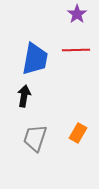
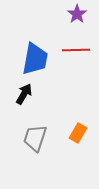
black arrow: moved 2 px up; rotated 20 degrees clockwise
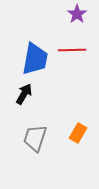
red line: moved 4 px left
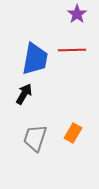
orange rectangle: moved 5 px left
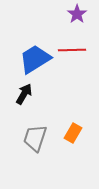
blue trapezoid: rotated 132 degrees counterclockwise
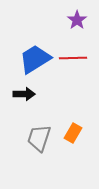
purple star: moved 6 px down
red line: moved 1 px right, 8 px down
black arrow: rotated 60 degrees clockwise
gray trapezoid: moved 4 px right
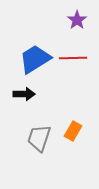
orange rectangle: moved 2 px up
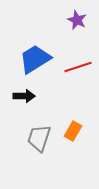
purple star: rotated 12 degrees counterclockwise
red line: moved 5 px right, 9 px down; rotated 16 degrees counterclockwise
black arrow: moved 2 px down
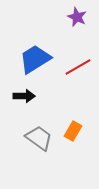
purple star: moved 3 px up
red line: rotated 12 degrees counterclockwise
gray trapezoid: rotated 108 degrees clockwise
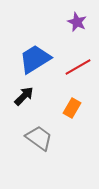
purple star: moved 5 px down
black arrow: rotated 45 degrees counterclockwise
orange rectangle: moved 1 px left, 23 px up
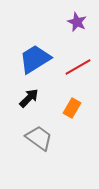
black arrow: moved 5 px right, 2 px down
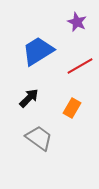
blue trapezoid: moved 3 px right, 8 px up
red line: moved 2 px right, 1 px up
